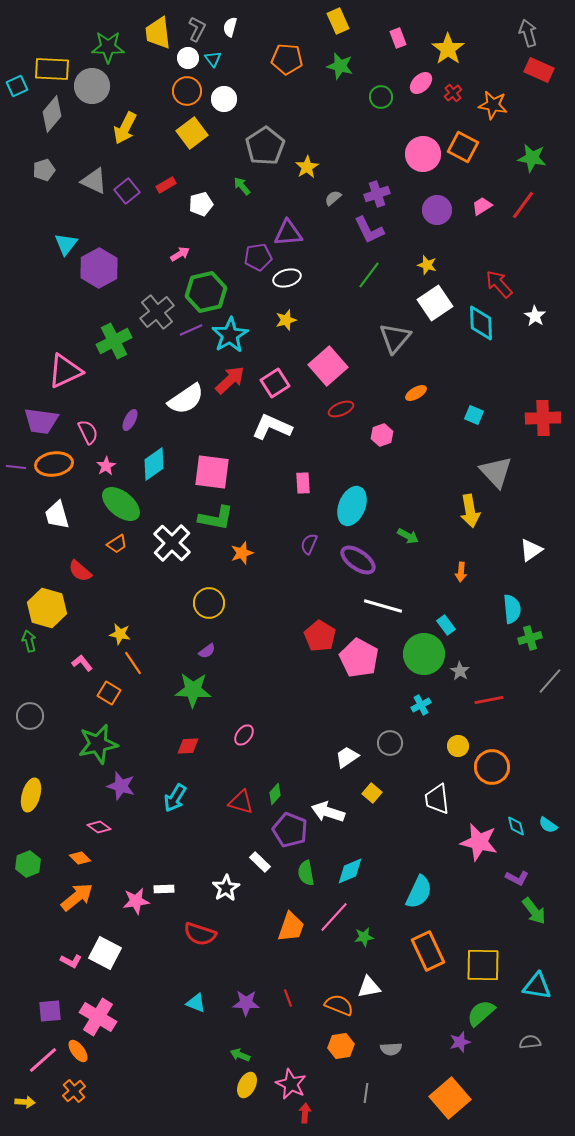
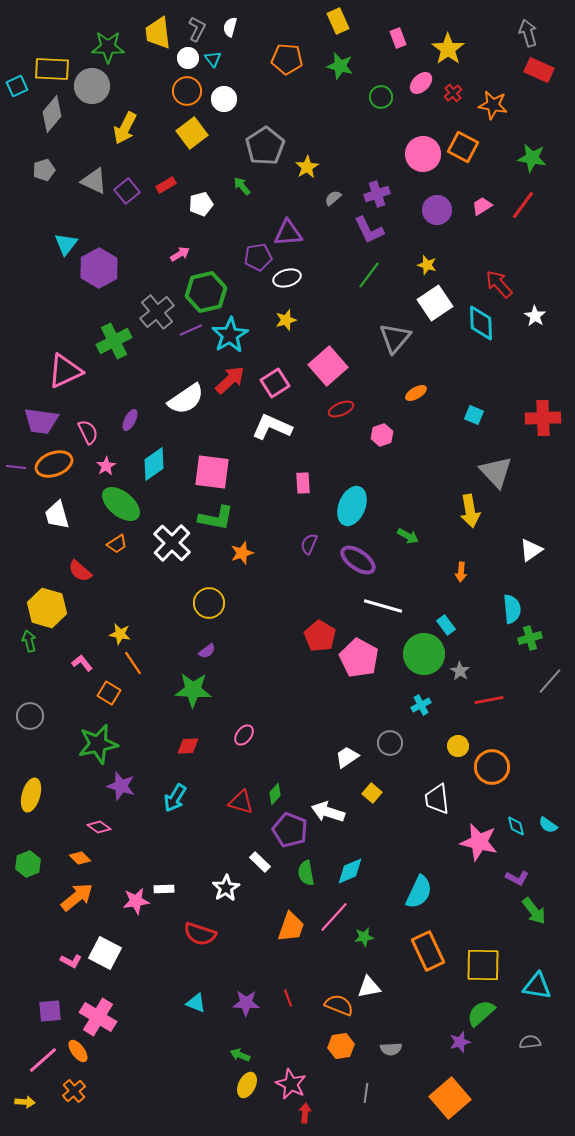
orange ellipse at (54, 464): rotated 12 degrees counterclockwise
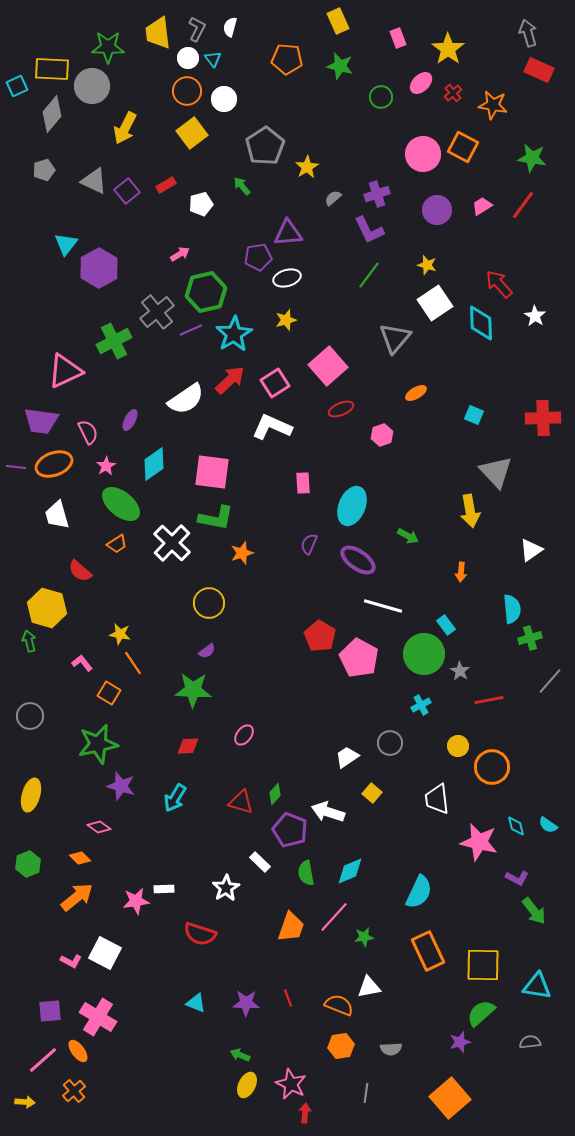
cyan star at (230, 335): moved 4 px right, 1 px up
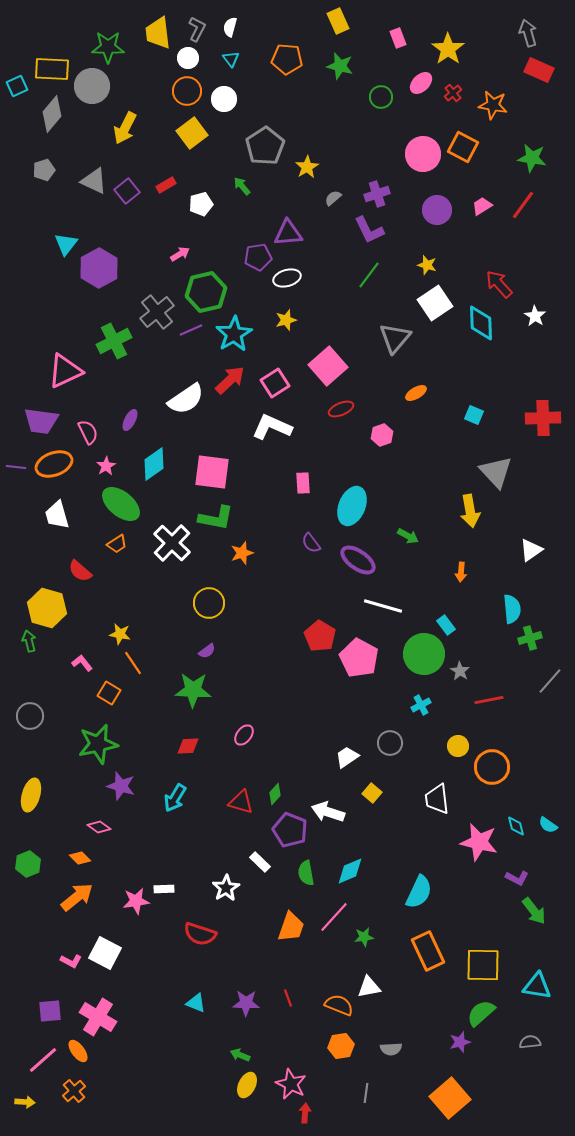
cyan triangle at (213, 59): moved 18 px right
purple semicircle at (309, 544): moved 2 px right, 1 px up; rotated 60 degrees counterclockwise
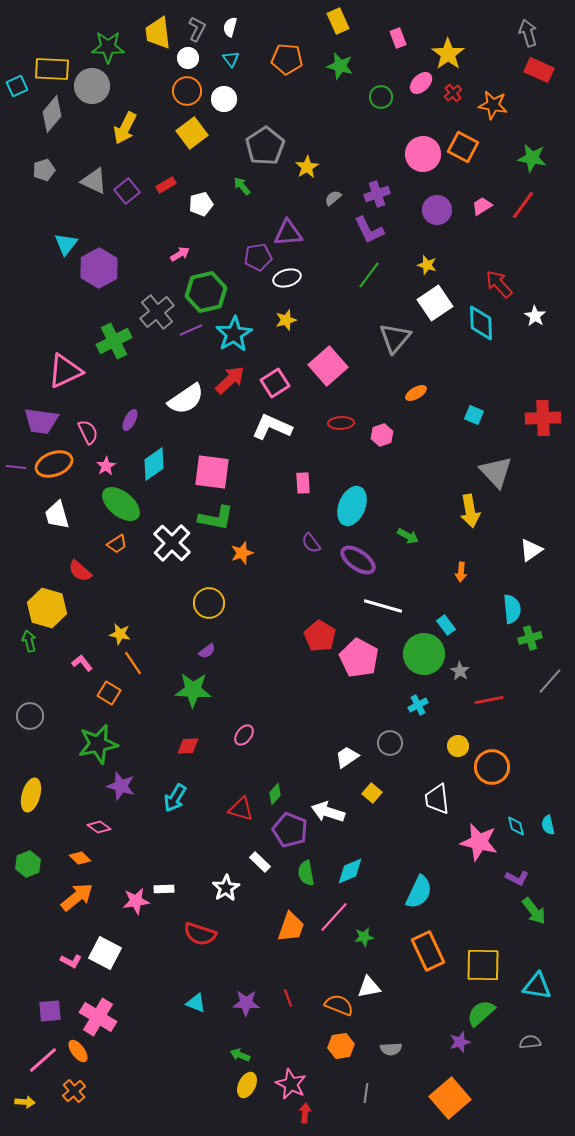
yellow star at (448, 49): moved 5 px down
red ellipse at (341, 409): moved 14 px down; rotated 20 degrees clockwise
cyan cross at (421, 705): moved 3 px left
red triangle at (241, 802): moved 7 px down
cyan semicircle at (548, 825): rotated 42 degrees clockwise
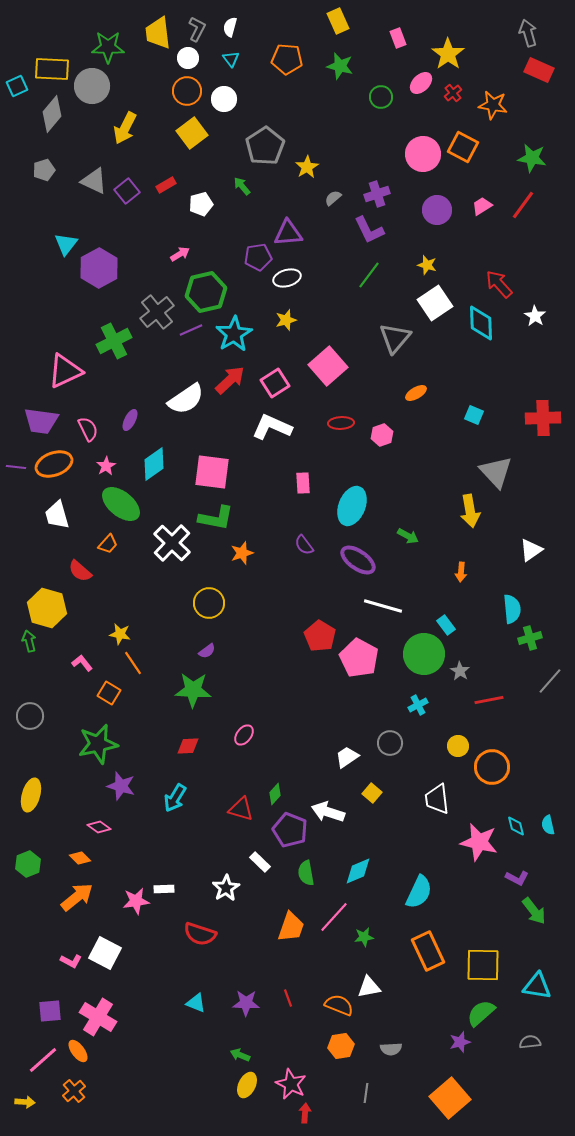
pink semicircle at (88, 432): moved 3 px up
purple semicircle at (311, 543): moved 7 px left, 2 px down
orange trapezoid at (117, 544): moved 9 px left; rotated 15 degrees counterclockwise
cyan diamond at (350, 871): moved 8 px right
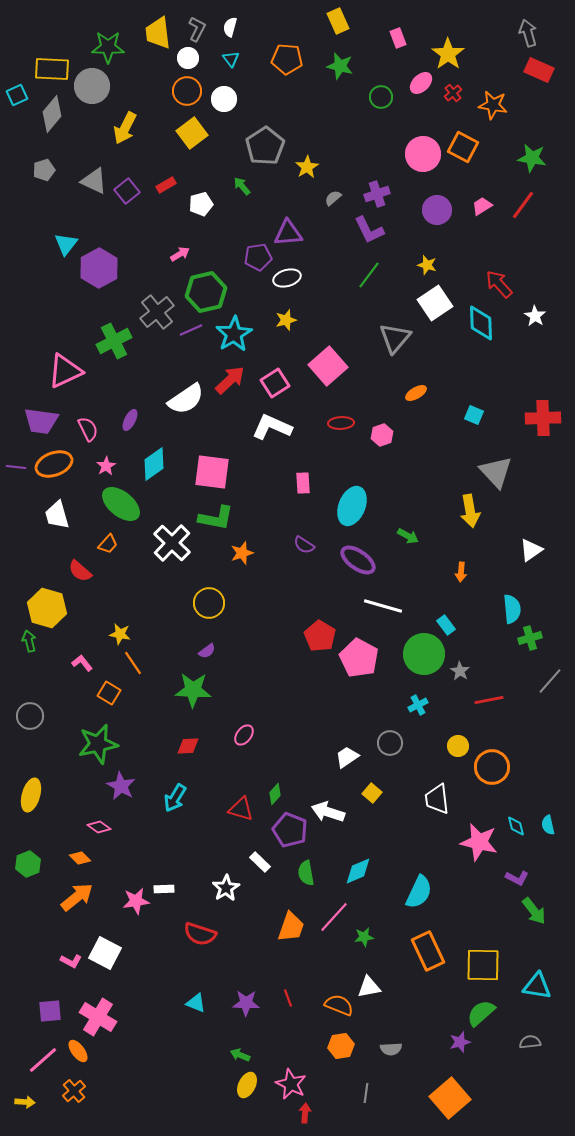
cyan square at (17, 86): moved 9 px down
purple semicircle at (304, 545): rotated 20 degrees counterclockwise
purple star at (121, 786): rotated 12 degrees clockwise
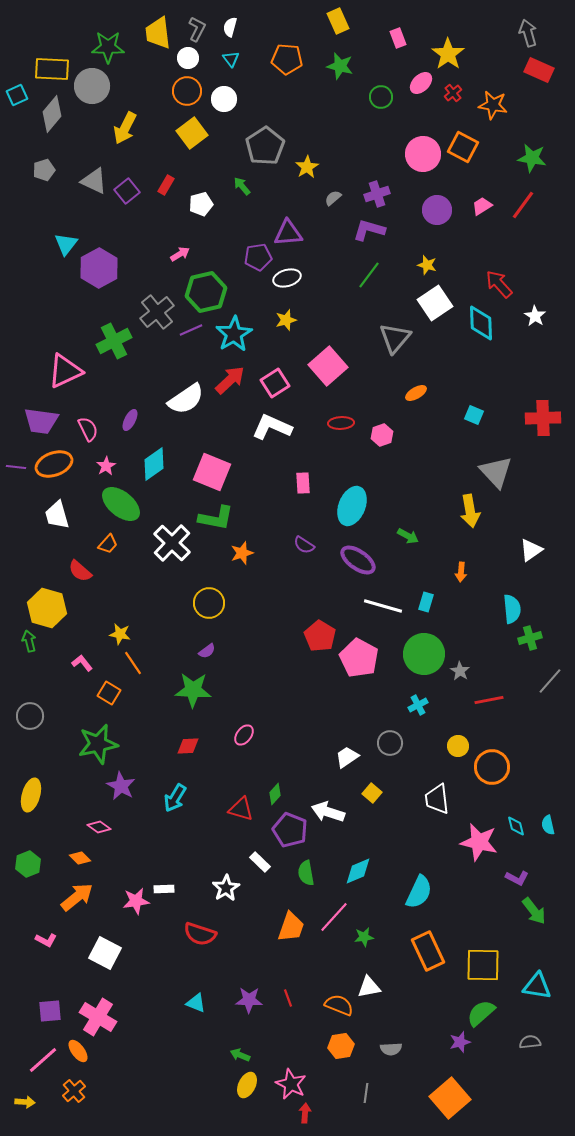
red rectangle at (166, 185): rotated 30 degrees counterclockwise
purple L-shape at (369, 230): rotated 132 degrees clockwise
pink square at (212, 472): rotated 15 degrees clockwise
cyan rectangle at (446, 625): moved 20 px left, 23 px up; rotated 54 degrees clockwise
pink L-shape at (71, 961): moved 25 px left, 21 px up
purple star at (246, 1003): moved 3 px right, 3 px up
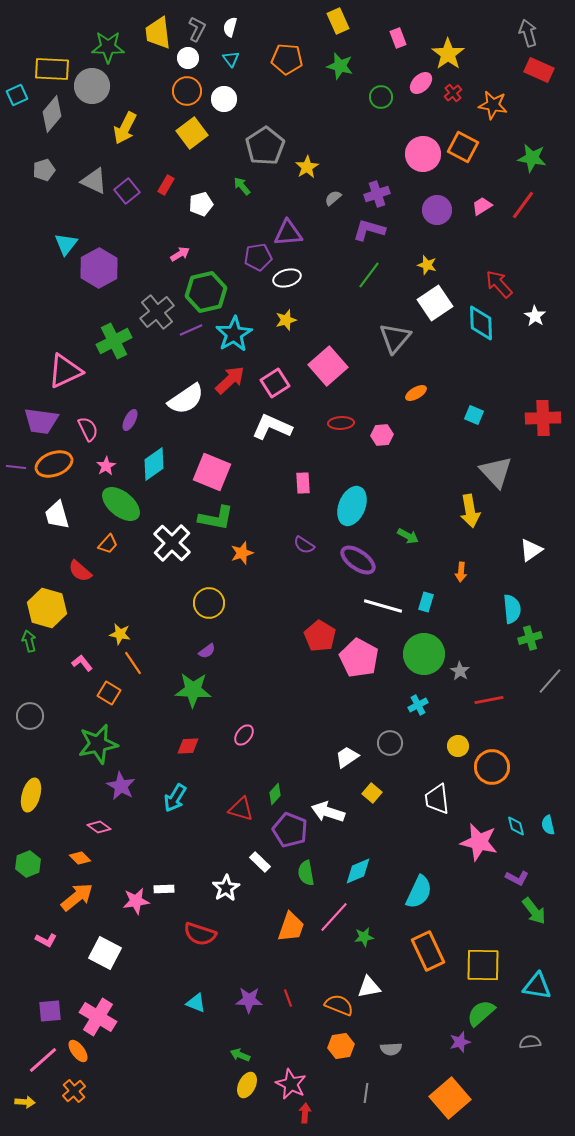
pink hexagon at (382, 435): rotated 15 degrees clockwise
